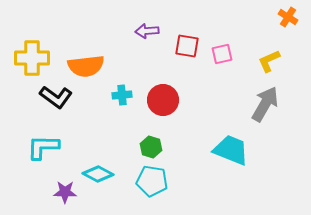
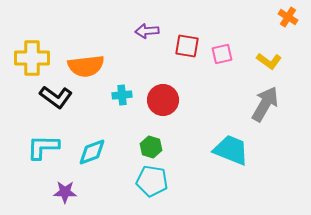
yellow L-shape: rotated 120 degrees counterclockwise
cyan diamond: moved 6 px left, 22 px up; rotated 48 degrees counterclockwise
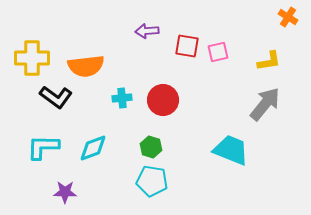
pink square: moved 4 px left, 2 px up
yellow L-shape: rotated 45 degrees counterclockwise
cyan cross: moved 3 px down
gray arrow: rotated 9 degrees clockwise
cyan diamond: moved 1 px right, 4 px up
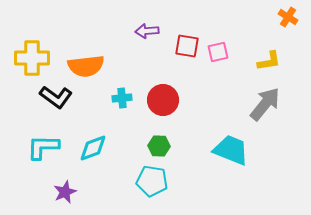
green hexagon: moved 8 px right, 1 px up; rotated 15 degrees counterclockwise
purple star: rotated 25 degrees counterclockwise
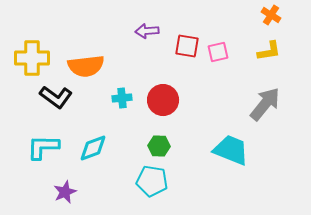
orange cross: moved 17 px left, 2 px up
yellow L-shape: moved 10 px up
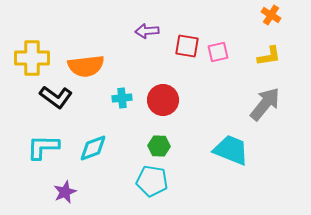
yellow L-shape: moved 5 px down
